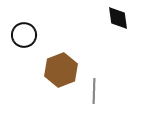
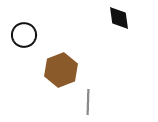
black diamond: moved 1 px right
gray line: moved 6 px left, 11 px down
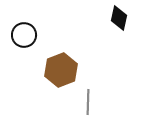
black diamond: rotated 20 degrees clockwise
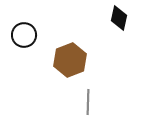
brown hexagon: moved 9 px right, 10 px up
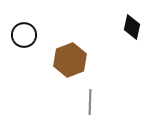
black diamond: moved 13 px right, 9 px down
gray line: moved 2 px right
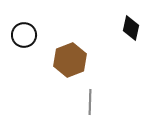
black diamond: moved 1 px left, 1 px down
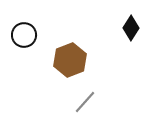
black diamond: rotated 20 degrees clockwise
gray line: moved 5 px left; rotated 40 degrees clockwise
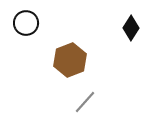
black circle: moved 2 px right, 12 px up
